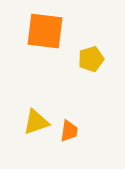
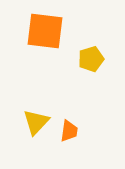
yellow triangle: rotated 28 degrees counterclockwise
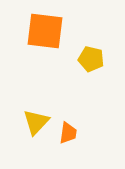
yellow pentagon: rotated 30 degrees clockwise
orange trapezoid: moved 1 px left, 2 px down
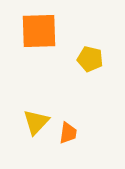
orange square: moved 6 px left; rotated 9 degrees counterclockwise
yellow pentagon: moved 1 px left
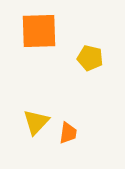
yellow pentagon: moved 1 px up
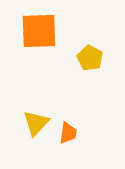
yellow pentagon: rotated 15 degrees clockwise
yellow triangle: moved 1 px down
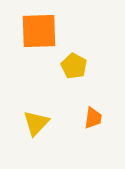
yellow pentagon: moved 16 px left, 8 px down
orange trapezoid: moved 25 px right, 15 px up
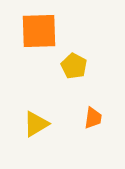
yellow triangle: moved 1 px down; rotated 16 degrees clockwise
